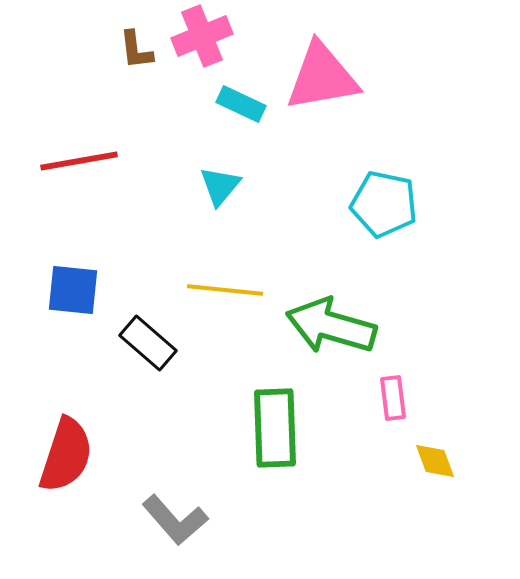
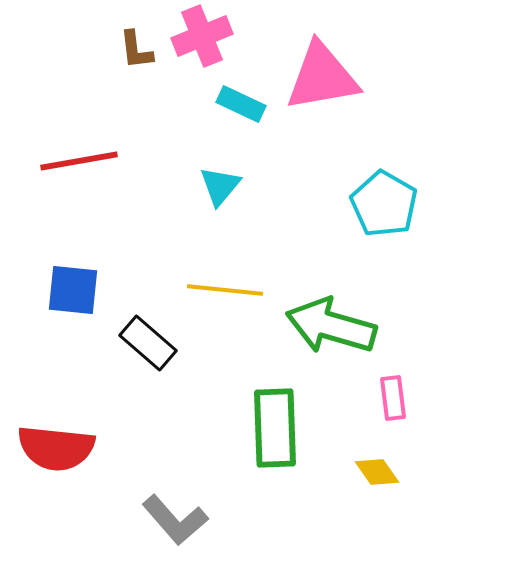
cyan pentagon: rotated 18 degrees clockwise
red semicircle: moved 10 px left, 7 px up; rotated 78 degrees clockwise
yellow diamond: moved 58 px left, 11 px down; rotated 15 degrees counterclockwise
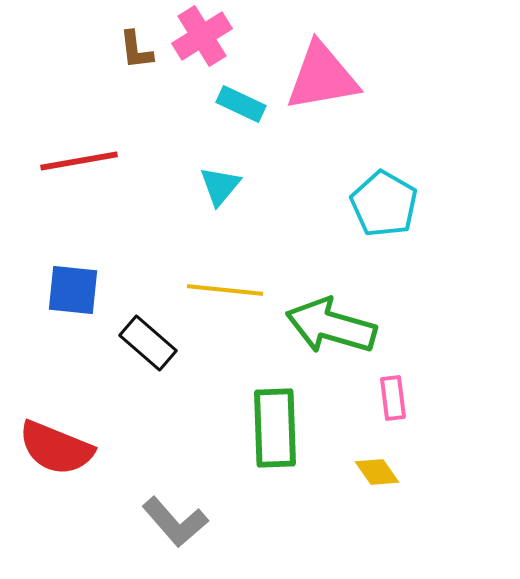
pink cross: rotated 10 degrees counterclockwise
red semicircle: rotated 16 degrees clockwise
gray L-shape: moved 2 px down
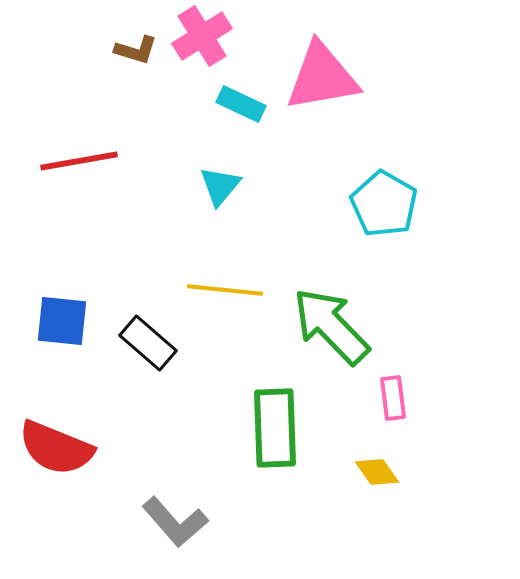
brown L-shape: rotated 66 degrees counterclockwise
blue square: moved 11 px left, 31 px down
green arrow: rotated 30 degrees clockwise
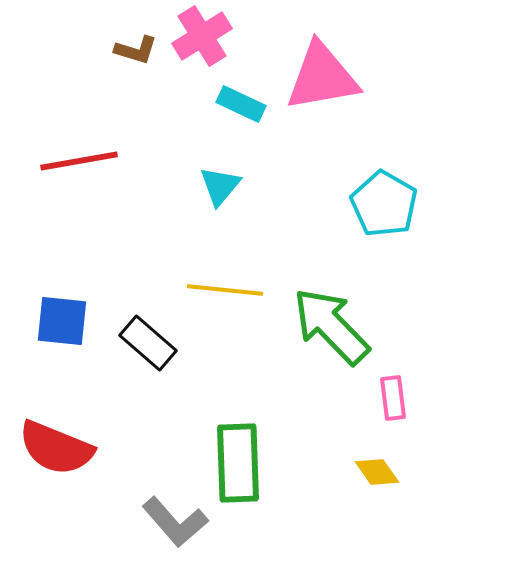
green rectangle: moved 37 px left, 35 px down
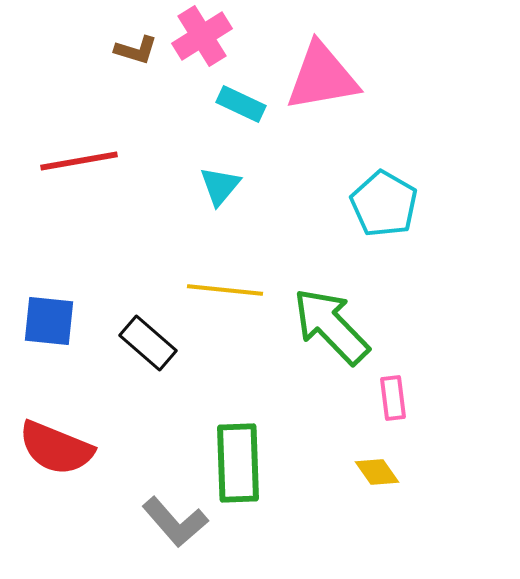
blue square: moved 13 px left
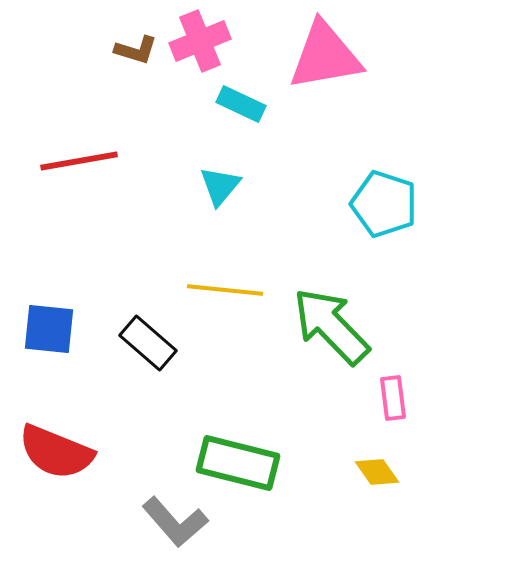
pink cross: moved 2 px left, 5 px down; rotated 10 degrees clockwise
pink triangle: moved 3 px right, 21 px up
cyan pentagon: rotated 12 degrees counterclockwise
blue square: moved 8 px down
red semicircle: moved 4 px down
green rectangle: rotated 74 degrees counterclockwise
